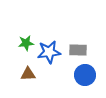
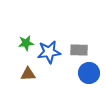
gray rectangle: moved 1 px right
blue circle: moved 4 px right, 2 px up
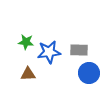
green star: moved 1 px up; rotated 14 degrees clockwise
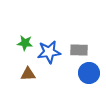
green star: moved 1 px left, 1 px down
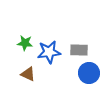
brown triangle: rotated 28 degrees clockwise
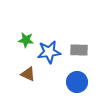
green star: moved 1 px right, 3 px up
blue circle: moved 12 px left, 9 px down
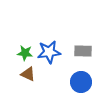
green star: moved 1 px left, 13 px down
gray rectangle: moved 4 px right, 1 px down
blue circle: moved 4 px right
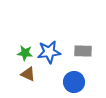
blue circle: moved 7 px left
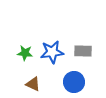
blue star: moved 3 px right
brown triangle: moved 5 px right, 10 px down
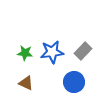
gray rectangle: rotated 48 degrees counterclockwise
brown triangle: moved 7 px left, 1 px up
